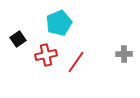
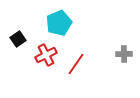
red cross: rotated 15 degrees counterclockwise
red line: moved 2 px down
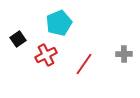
red line: moved 8 px right
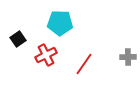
cyan pentagon: moved 1 px right; rotated 25 degrees clockwise
gray cross: moved 4 px right, 3 px down
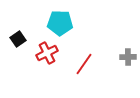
red cross: moved 1 px right, 2 px up
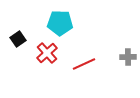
red cross: rotated 15 degrees counterclockwise
red line: rotated 30 degrees clockwise
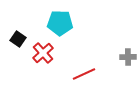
black square: rotated 21 degrees counterclockwise
red cross: moved 4 px left
red line: moved 10 px down
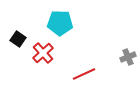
gray cross: rotated 21 degrees counterclockwise
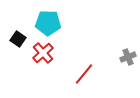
cyan pentagon: moved 12 px left
red line: rotated 25 degrees counterclockwise
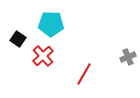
cyan pentagon: moved 3 px right, 1 px down
red cross: moved 3 px down
red line: rotated 10 degrees counterclockwise
